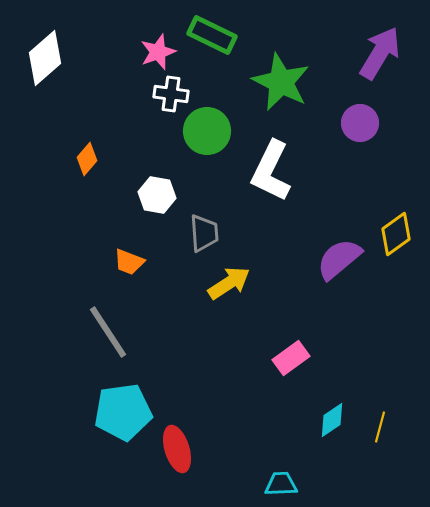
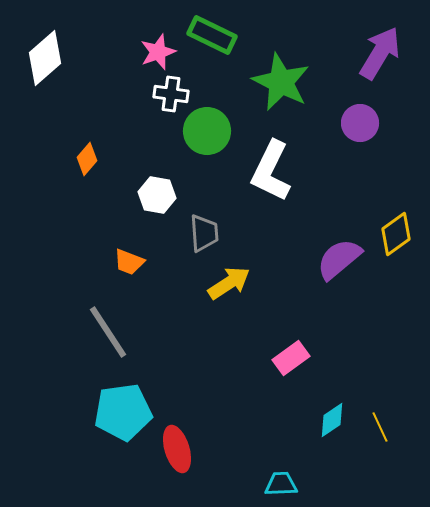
yellow line: rotated 40 degrees counterclockwise
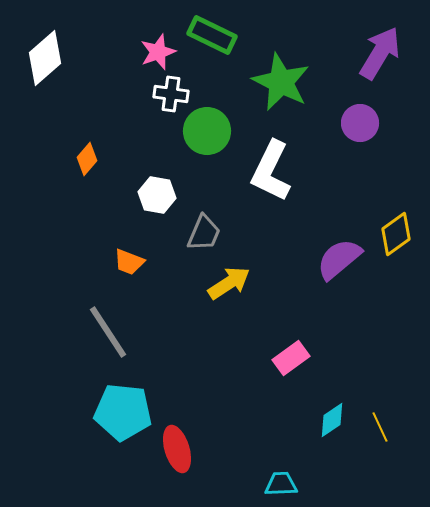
gray trapezoid: rotated 27 degrees clockwise
cyan pentagon: rotated 14 degrees clockwise
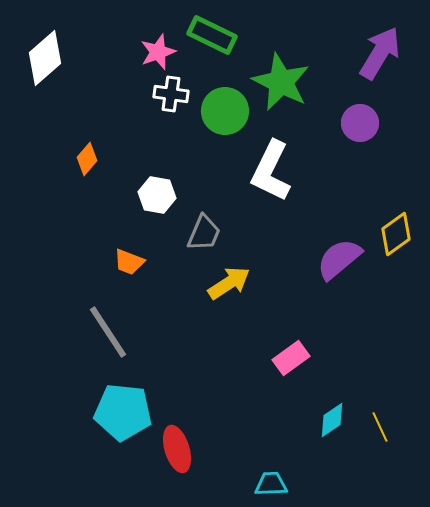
green circle: moved 18 px right, 20 px up
cyan trapezoid: moved 10 px left
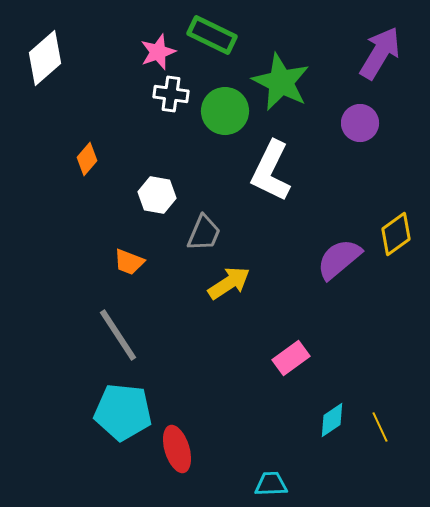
gray line: moved 10 px right, 3 px down
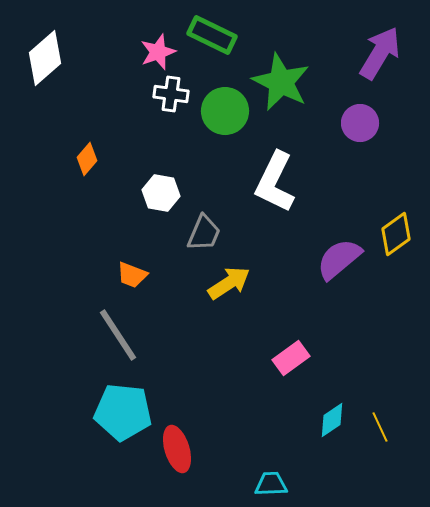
white L-shape: moved 4 px right, 11 px down
white hexagon: moved 4 px right, 2 px up
orange trapezoid: moved 3 px right, 13 px down
